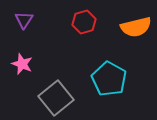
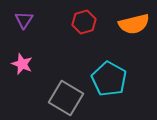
orange semicircle: moved 2 px left, 3 px up
gray square: moved 10 px right; rotated 20 degrees counterclockwise
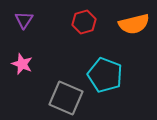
cyan pentagon: moved 4 px left, 4 px up; rotated 8 degrees counterclockwise
gray square: rotated 8 degrees counterclockwise
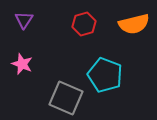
red hexagon: moved 2 px down
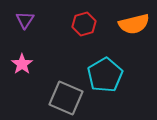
purple triangle: moved 1 px right
pink star: rotated 15 degrees clockwise
cyan pentagon: rotated 20 degrees clockwise
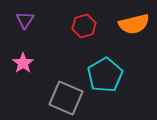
red hexagon: moved 2 px down
pink star: moved 1 px right, 1 px up
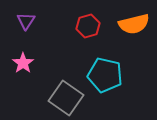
purple triangle: moved 1 px right, 1 px down
red hexagon: moved 4 px right
cyan pentagon: rotated 28 degrees counterclockwise
gray square: rotated 12 degrees clockwise
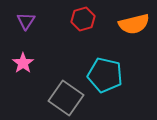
red hexagon: moved 5 px left, 7 px up
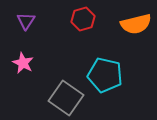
orange semicircle: moved 2 px right
pink star: rotated 10 degrees counterclockwise
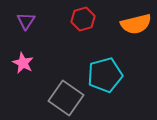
cyan pentagon: rotated 28 degrees counterclockwise
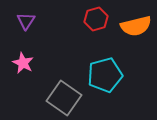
red hexagon: moved 13 px right
orange semicircle: moved 2 px down
gray square: moved 2 px left
